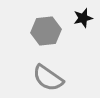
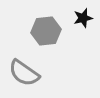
gray semicircle: moved 24 px left, 5 px up
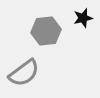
gray semicircle: rotated 72 degrees counterclockwise
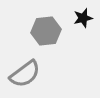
gray semicircle: moved 1 px right, 1 px down
